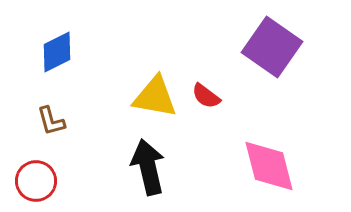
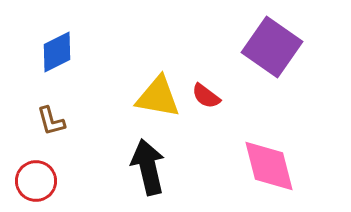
yellow triangle: moved 3 px right
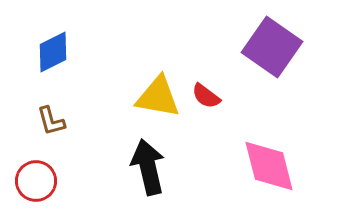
blue diamond: moved 4 px left
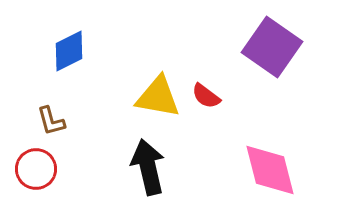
blue diamond: moved 16 px right, 1 px up
pink diamond: moved 1 px right, 4 px down
red circle: moved 12 px up
